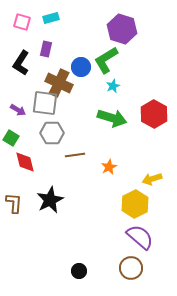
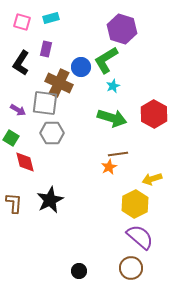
brown line: moved 43 px right, 1 px up
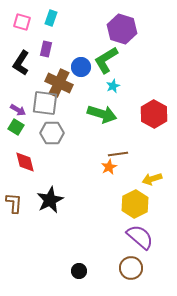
cyan rectangle: rotated 56 degrees counterclockwise
green arrow: moved 10 px left, 4 px up
green square: moved 5 px right, 11 px up
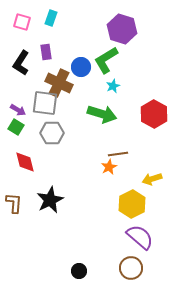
purple rectangle: moved 3 px down; rotated 21 degrees counterclockwise
yellow hexagon: moved 3 px left
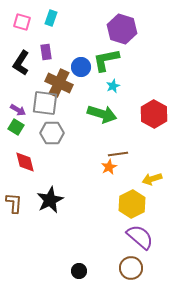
green L-shape: rotated 20 degrees clockwise
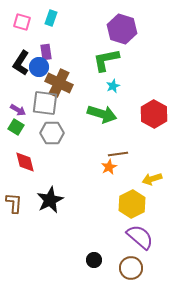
blue circle: moved 42 px left
black circle: moved 15 px right, 11 px up
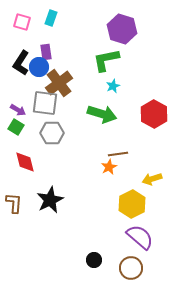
brown cross: rotated 28 degrees clockwise
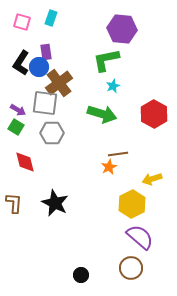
purple hexagon: rotated 12 degrees counterclockwise
black star: moved 5 px right, 3 px down; rotated 20 degrees counterclockwise
black circle: moved 13 px left, 15 px down
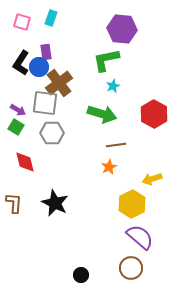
brown line: moved 2 px left, 9 px up
